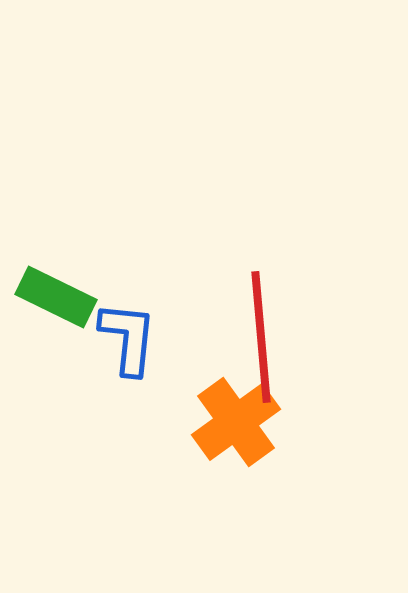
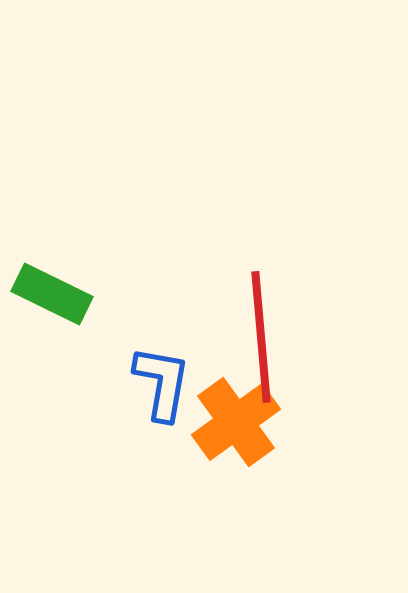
green rectangle: moved 4 px left, 3 px up
blue L-shape: moved 34 px right, 45 px down; rotated 4 degrees clockwise
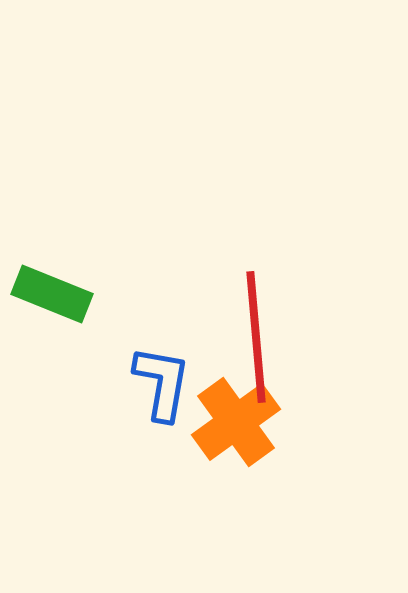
green rectangle: rotated 4 degrees counterclockwise
red line: moved 5 px left
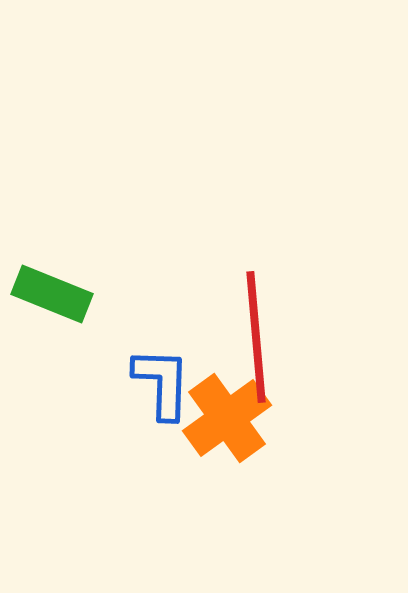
blue L-shape: rotated 8 degrees counterclockwise
orange cross: moved 9 px left, 4 px up
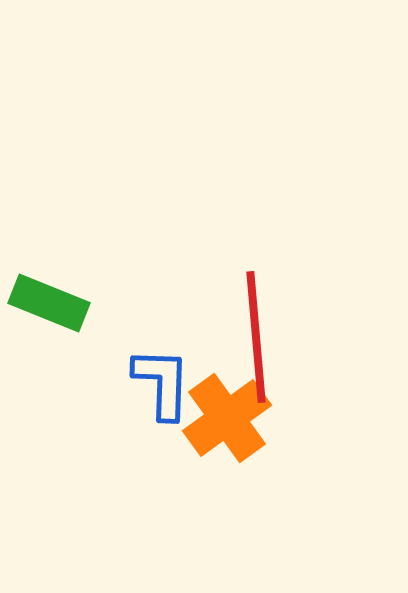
green rectangle: moved 3 px left, 9 px down
